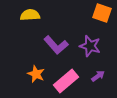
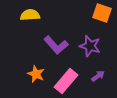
pink rectangle: rotated 10 degrees counterclockwise
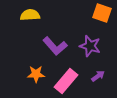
purple L-shape: moved 1 px left, 1 px down
orange star: rotated 24 degrees counterclockwise
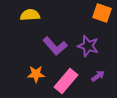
purple star: moved 2 px left
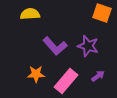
yellow semicircle: moved 1 px up
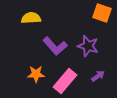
yellow semicircle: moved 1 px right, 4 px down
pink rectangle: moved 1 px left
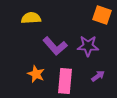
orange square: moved 2 px down
purple star: rotated 15 degrees counterclockwise
orange star: rotated 24 degrees clockwise
pink rectangle: rotated 35 degrees counterclockwise
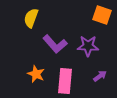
yellow semicircle: rotated 66 degrees counterclockwise
purple L-shape: moved 2 px up
purple arrow: moved 2 px right
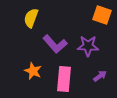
orange star: moved 3 px left, 3 px up
pink rectangle: moved 1 px left, 2 px up
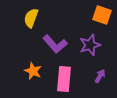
purple star: moved 2 px right, 1 px up; rotated 20 degrees counterclockwise
purple arrow: rotated 24 degrees counterclockwise
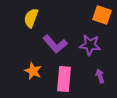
purple star: rotated 25 degrees clockwise
purple arrow: rotated 48 degrees counterclockwise
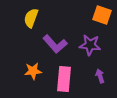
orange star: rotated 30 degrees counterclockwise
